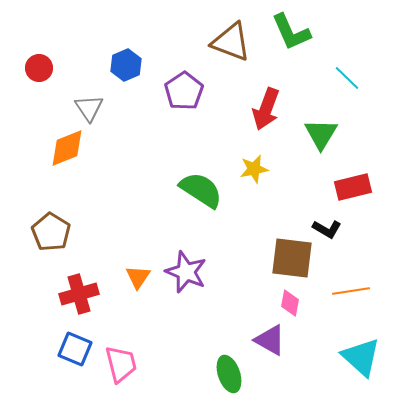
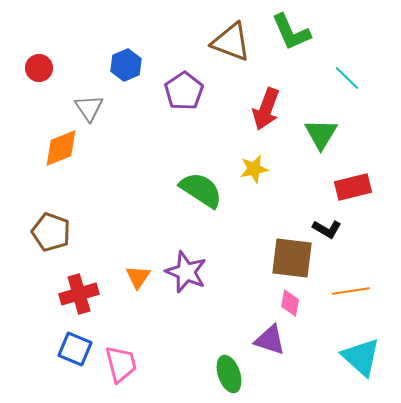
orange diamond: moved 6 px left
brown pentagon: rotated 12 degrees counterclockwise
purple triangle: rotated 12 degrees counterclockwise
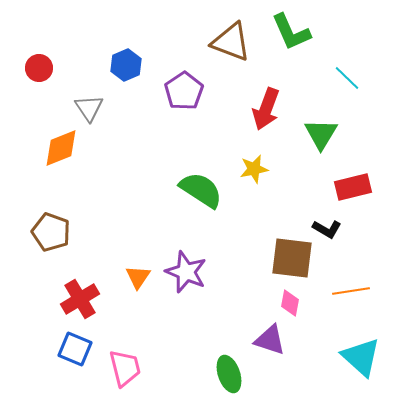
red cross: moved 1 px right, 5 px down; rotated 15 degrees counterclockwise
pink trapezoid: moved 4 px right, 4 px down
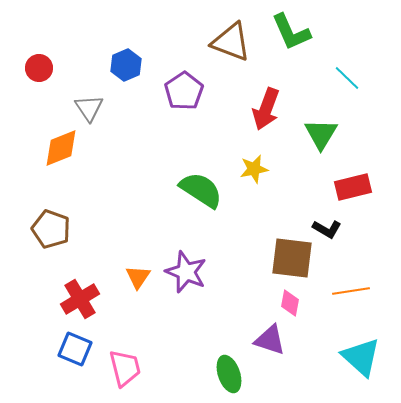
brown pentagon: moved 3 px up
